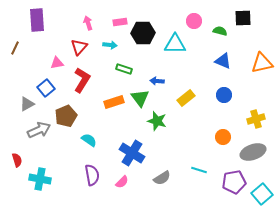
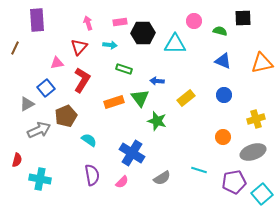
red semicircle: rotated 32 degrees clockwise
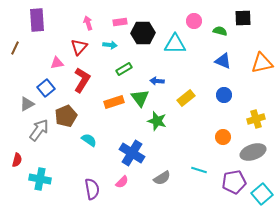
green rectangle: rotated 49 degrees counterclockwise
gray arrow: rotated 30 degrees counterclockwise
purple semicircle: moved 14 px down
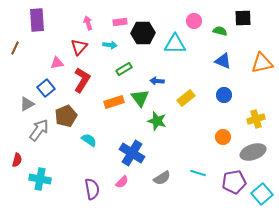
cyan line: moved 1 px left, 3 px down
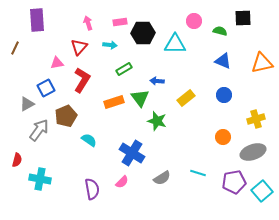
blue square: rotated 12 degrees clockwise
cyan square: moved 3 px up
